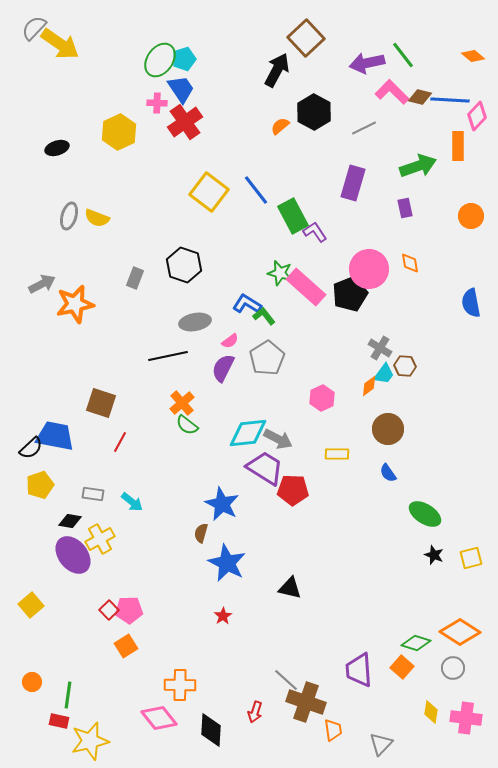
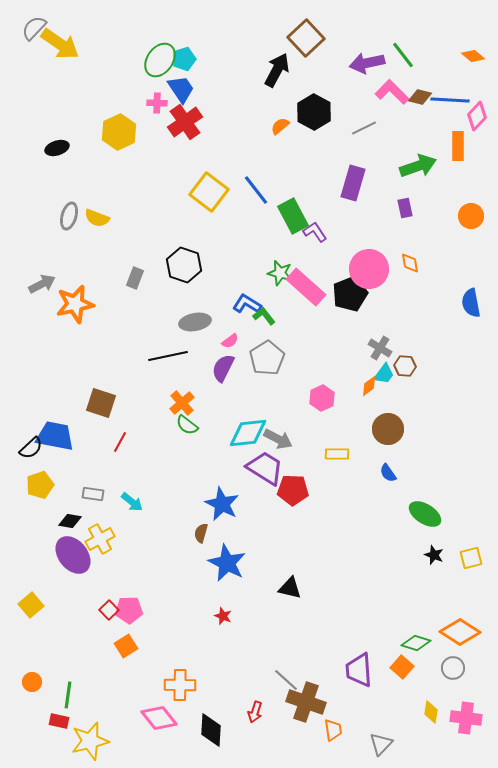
red star at (223, 616): rotated 18 degrees counterclockwise
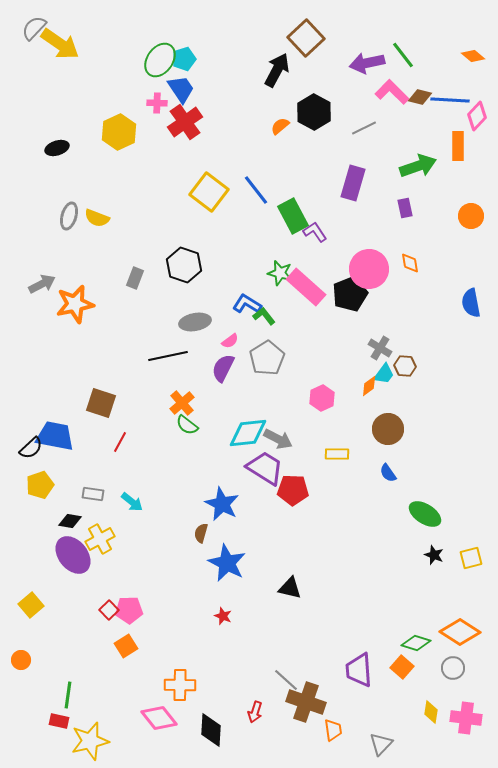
orange circle at (32, 682): moved 11 px left, 22 px up
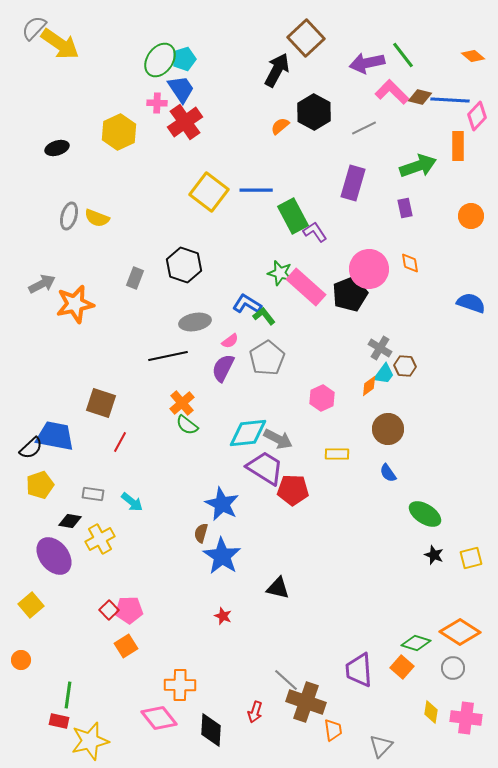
blue line at (256, 190): rotated 52 degrees counterclockwise
blue semicircle at (471, 303): rotated 120 degrees clockwise
purple ellipse at (73, 555): moved 19 px left, 1 px down
blue star at (227, 563): moved 5 px left, 7 px up; rotated 6 degrees clockwise
black triangle at (290, 588): moved 12 px left
gray triangle at (381, 744): moved 2 px down
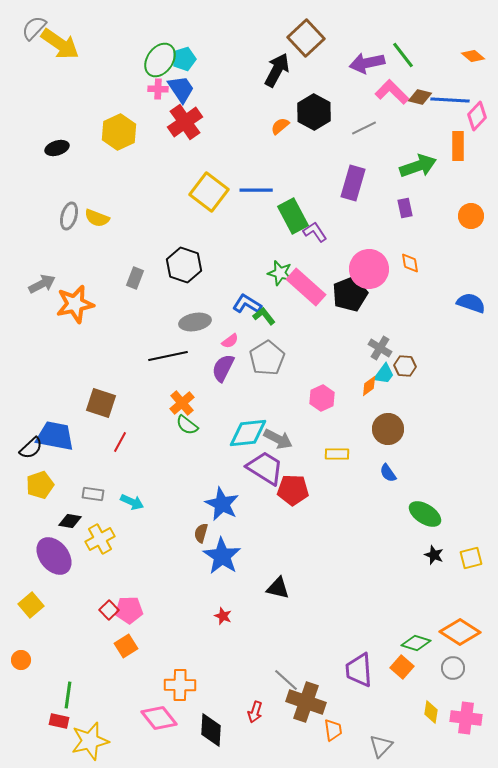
pink cross at (157, 103): moved 1 px right, 14 px up
cyan arrow at (132, 502): rotated 15 degrees counterclockwise
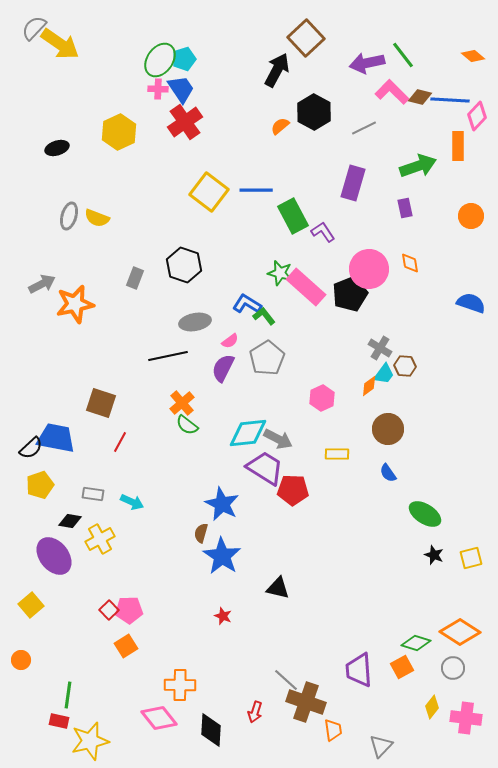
purple L-shape at (315, 232): moved 8 px right
blue trapezoid at (55, 436): moved 1 px right, 2 px down
orange square at (402, 667): rotated 20 degrees clockwise
yellow diamond at (431, 712): moved 1 px right, 5 px up; rotated 30 degrees clockwise
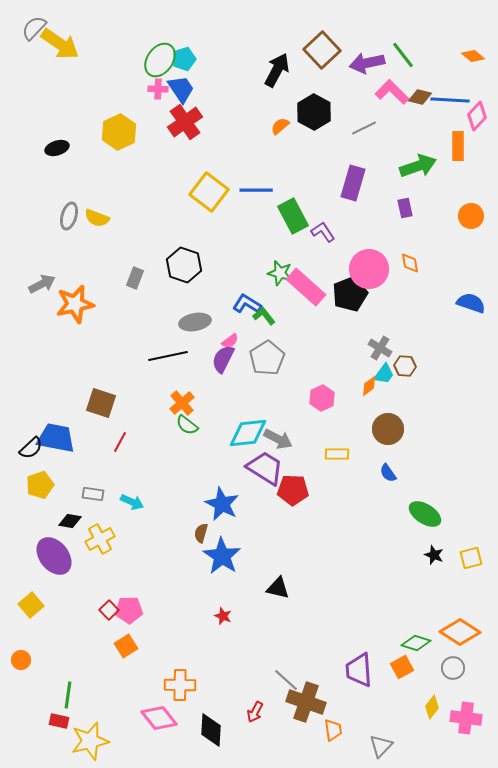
brown square at (306, 38): moved 16 px right, 12 px down
purple semicircle at (223, 368): moved 9 px up
red arrow at (255, 712): rotated 10 degrees clockwise
